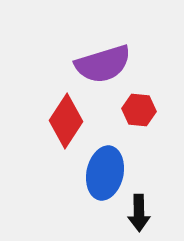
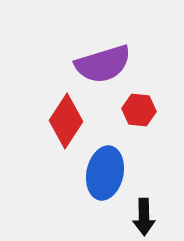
black arrow: moved 5 px right, 4 px down
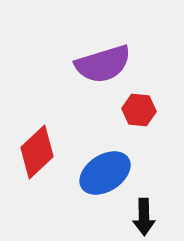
red diamond: moved 29 px left, 31 px down; rotated 14 degrees clockwise
blue ellipse: rotated 45 degrees clockwise
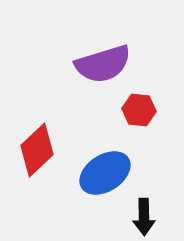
red diamond: moved 2 px up
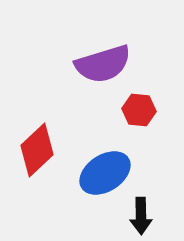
black arrow: moved 3 px left, 1 px up
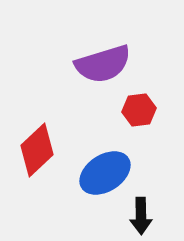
red hexagon: rotated 12 degrees counterclockwise
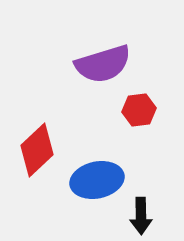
blue ellipse: moved 8 px left, 7 px down; rotated 21 degrees clockwise
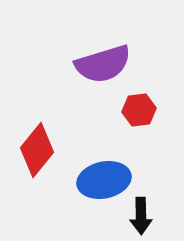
red diamond: rotated 8 degrees counterclockwise
blue ellipse: moved 7 px right
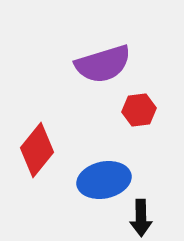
black arrow: moved 2 px down
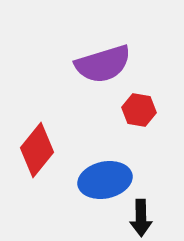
red hexagon: rotated 16 degrees clockwise
blue ellipse: moved 1 px right
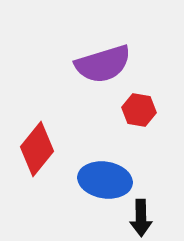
red diamond: moved 1 px up
blue ellipse: rotated 21 degrees clockwise
